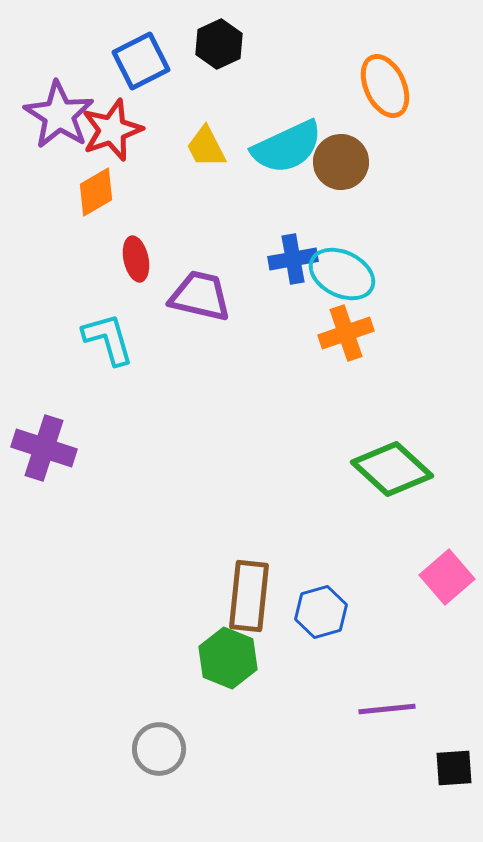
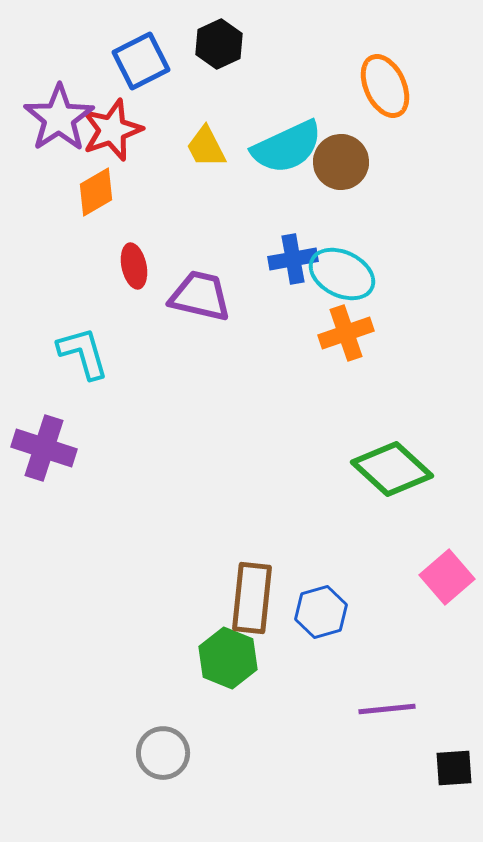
purple star: moved 3 px down; rotated 6 degrees clockwise
red ellipse: moved 2 px left, 7 px down
cyan L-shape: moved 25 px left, 14 px down
brown rectangle: moved 3 px right, 2 px down
gray circle: moved 4 px right, 4 px down
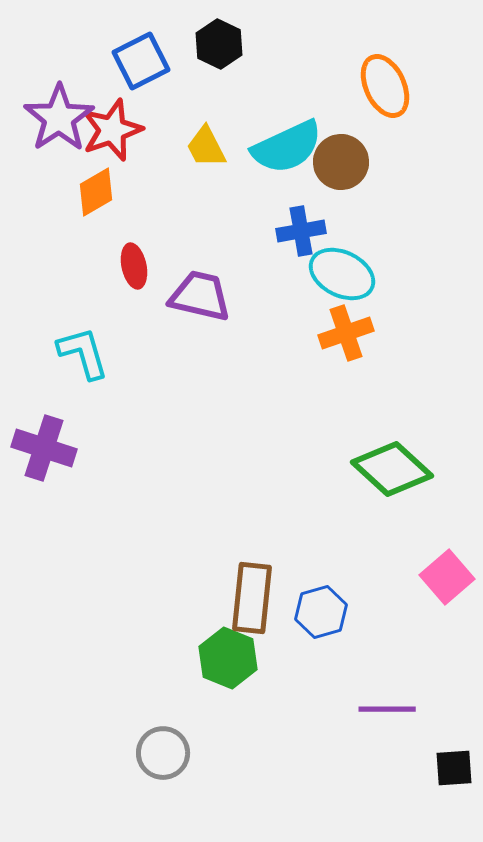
black hexagon: rotated 9 degrees counterclockwise
blue cross: moved 8 px right, 28 px up
purple line: rotated 6 degrees clockwise
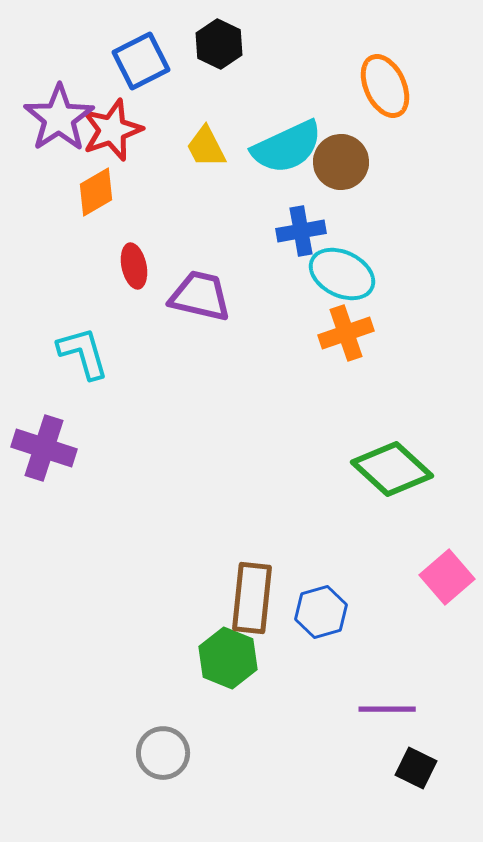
black square: moved 38 px left; rotated 30 degrees clockwise
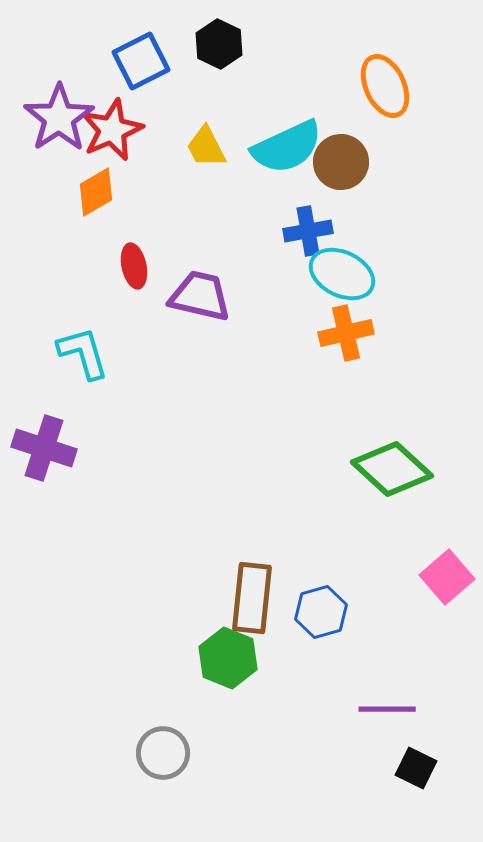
red star: rotated 4 degrees counterclockwise
blue cross: moved 7 px right
orange cross: rotated 6 degrees clockwise
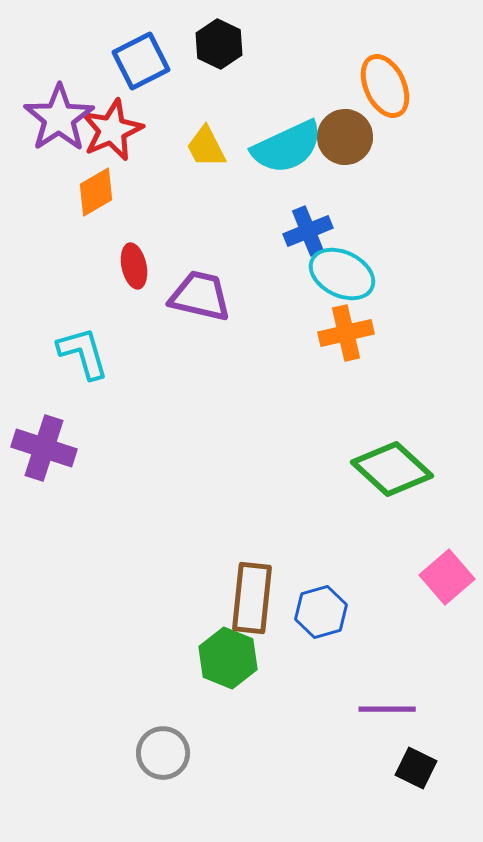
brown circle: moved 4 px right, 25 px up
blue cross: rotated 12 degrees counterclockwise
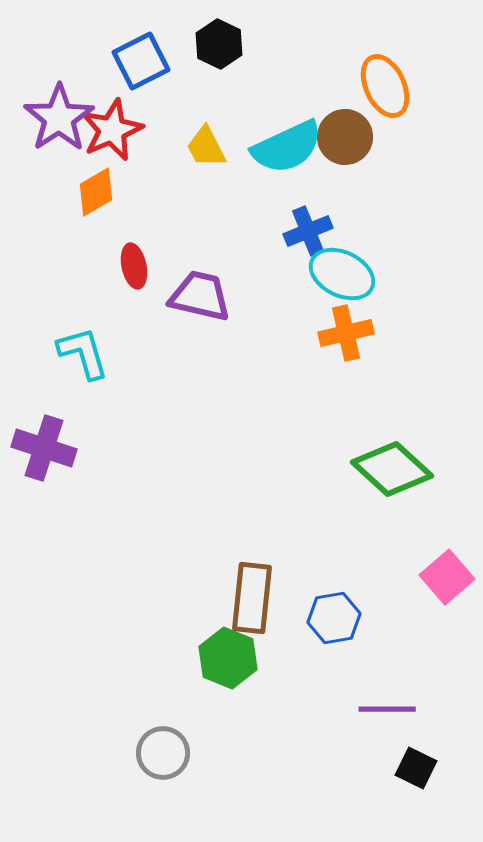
blue hexagon: moved 13 px right, 6 px down; rotated 6 degrees clockwise
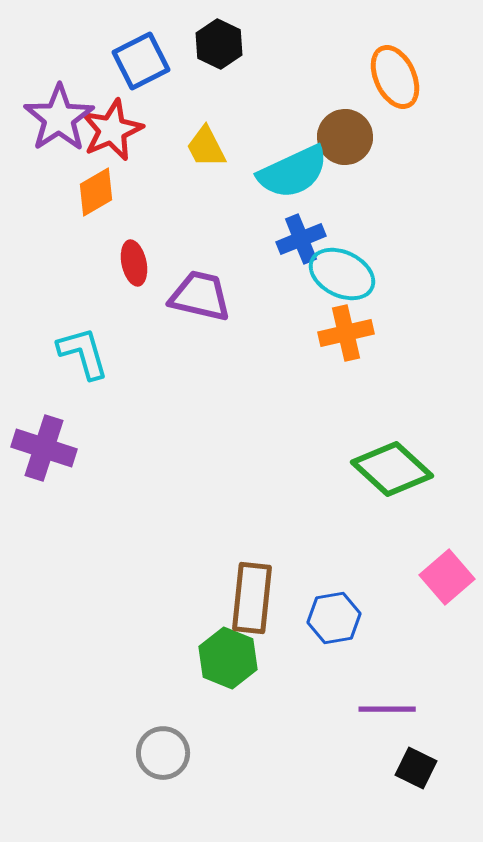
orange ellipse: moved 10 px right, 9 px up
cyan semicircle: moved 6 px right, 25 px down
blue cross: moved 7 px left, 8 px down
red ellipse: moved 3 px up
